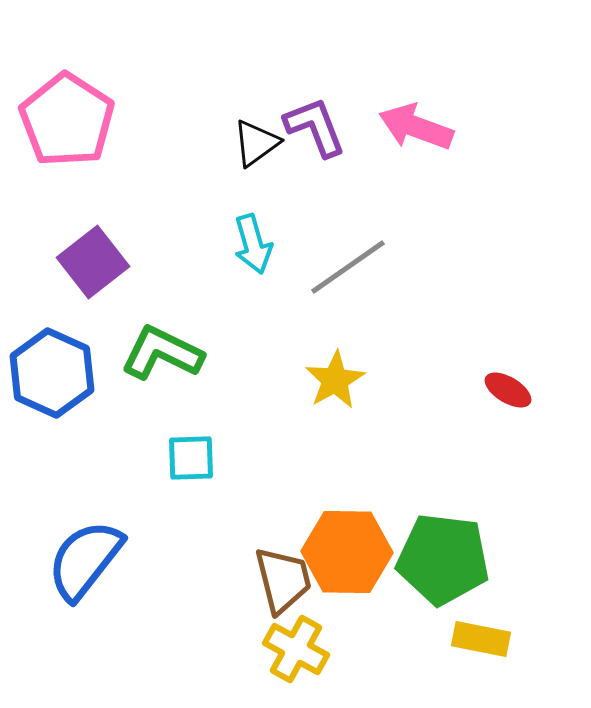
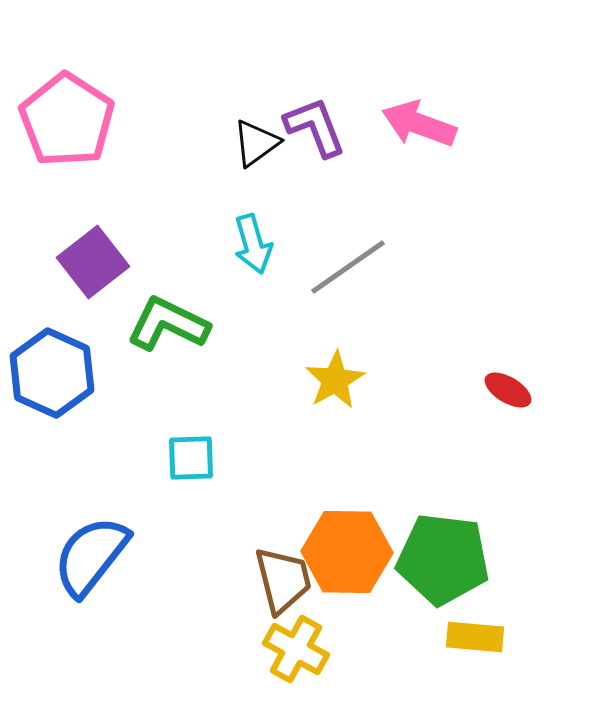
pink arrow: moved 3 px right, 3 px up
green L-shape: moved 6 px right, 29 px up
blue semicircle: moved 6 px right, 4 px up
yellow rectangle: moved 6 px left, 2 px up; rotated 6 degrees counterclockwise
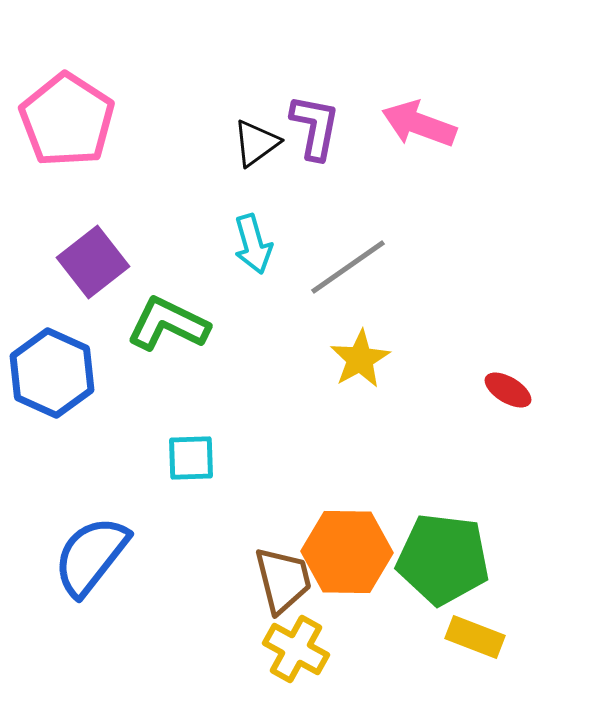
purple L-shape: rotated 32 degrees clockwise
yellow star: moved 25 px right, 21 px up
yellow rectangle: rotated 16 degrees clockwise
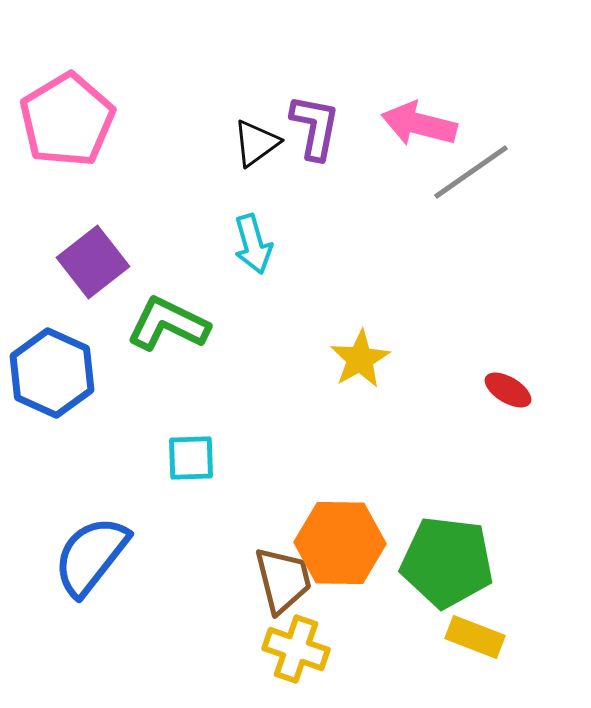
pink pentagon: rotated 8 degrees clockwise
pink arrow: rotated 6 degrees counterclockwise
gray line: moved 123 px right, 95 px up
orange hexagon: moved 7 px left, 9 px up
green pentagon: moved 4 px right, 3 px down
yellow cross: rotated 10 degrees counterclockwise
